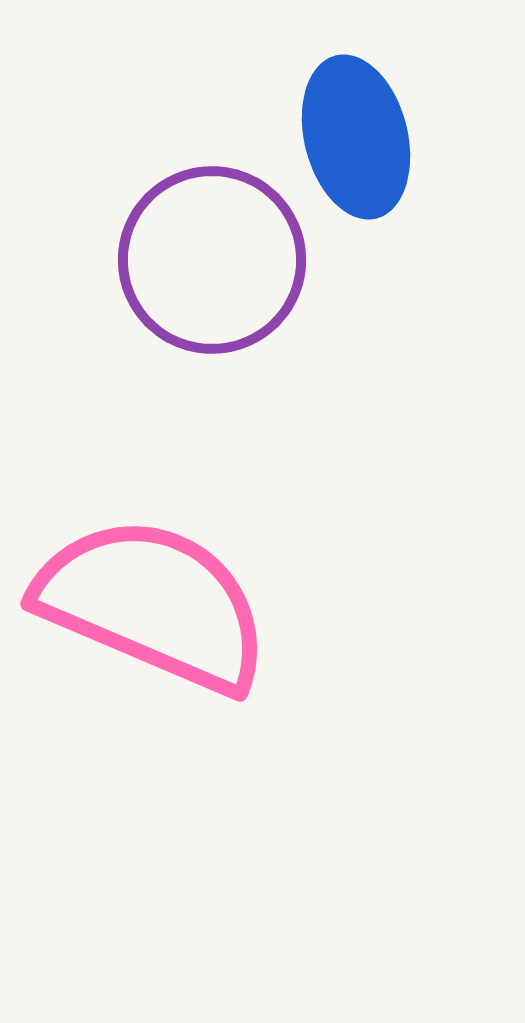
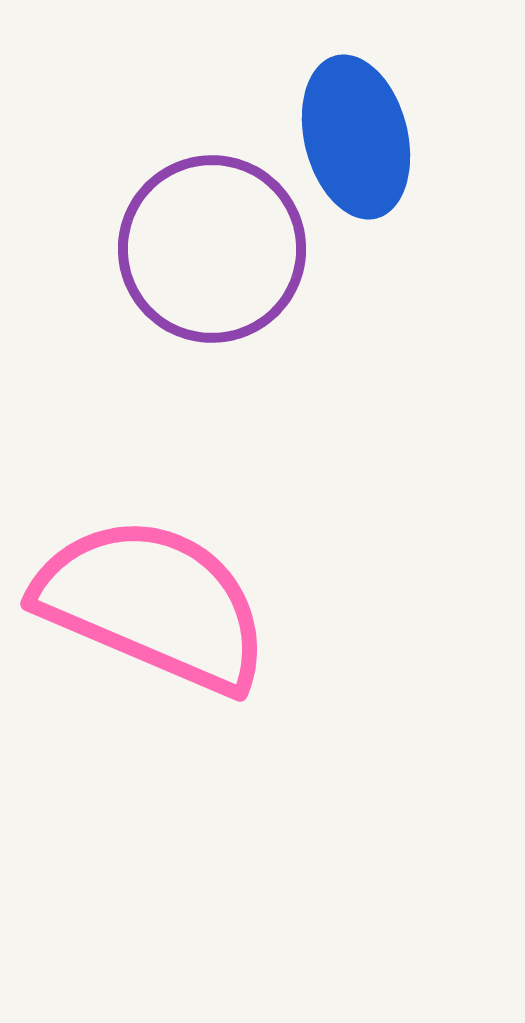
purple circle: moved 11 px up
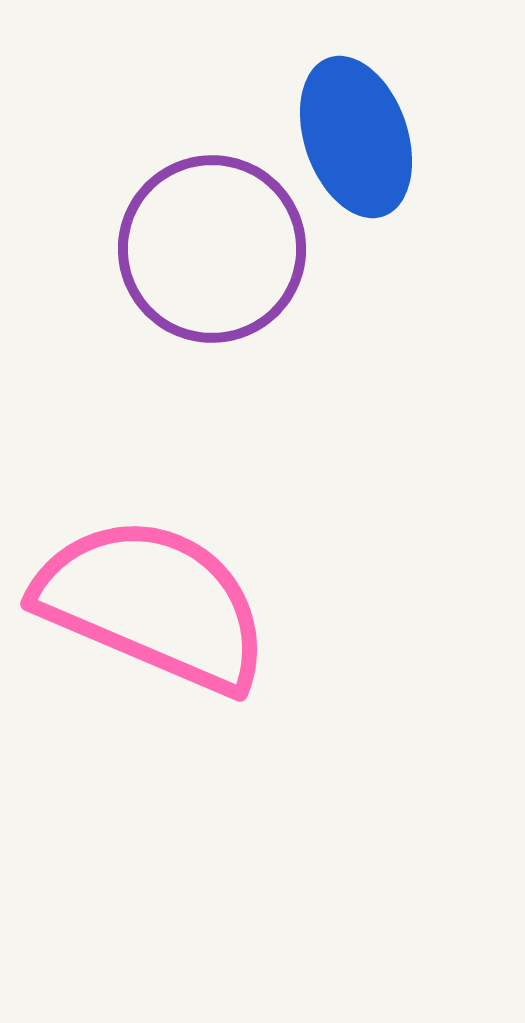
blue ellipse: rotated 5 degrees counterclockwise
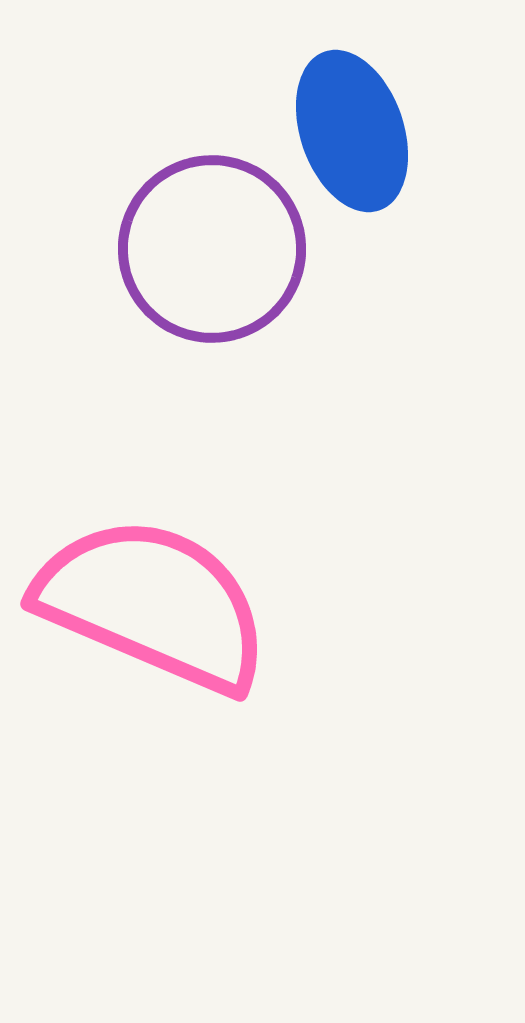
blue ellipse: moved 4 px left, 6 px up
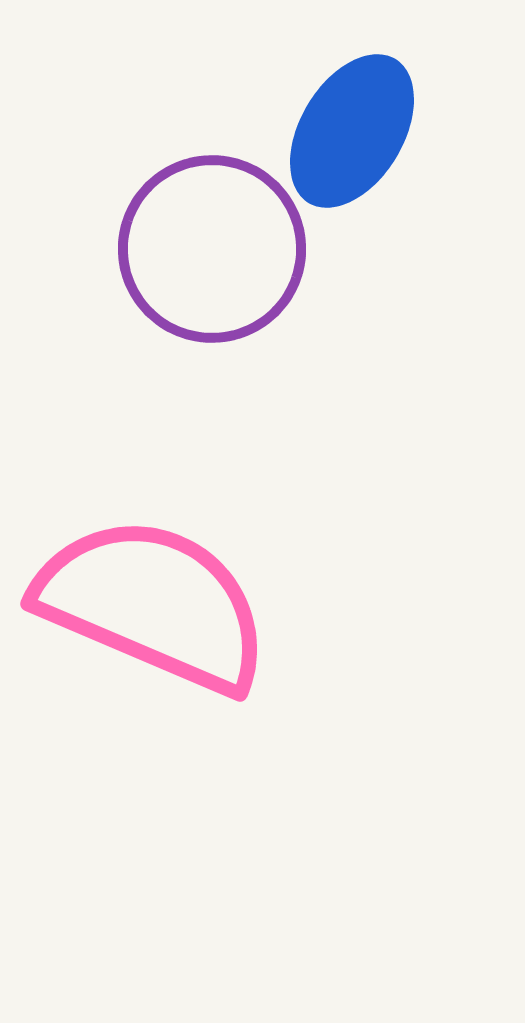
blue ellipse: rotated 50 degrees clockwise
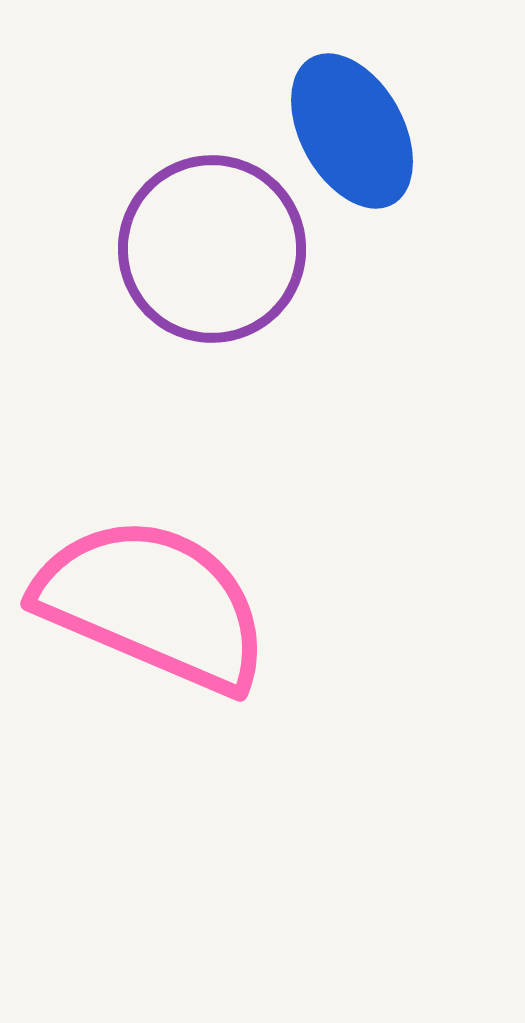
blue ellipse: rotated 60 degrees counterclockwise
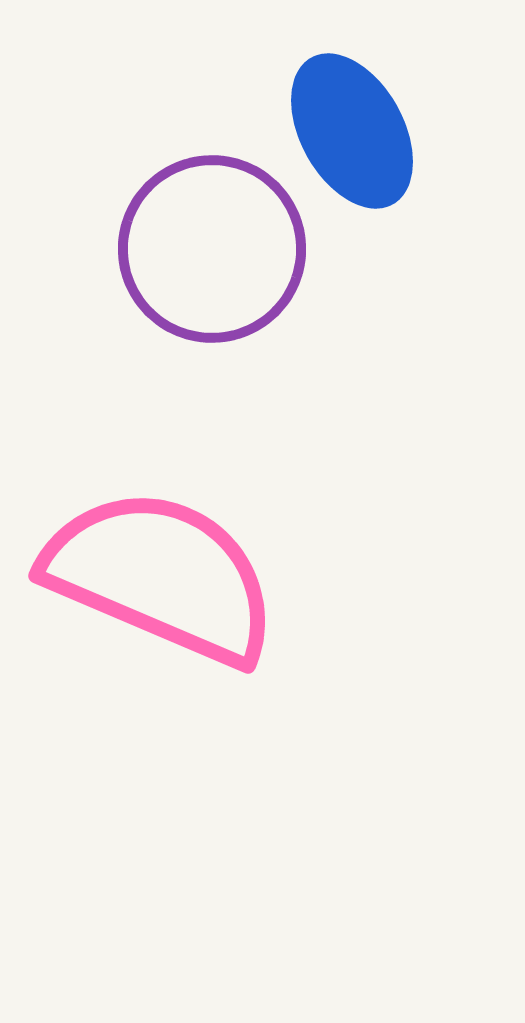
pink semicircle: moved 8 px right, 28 px up
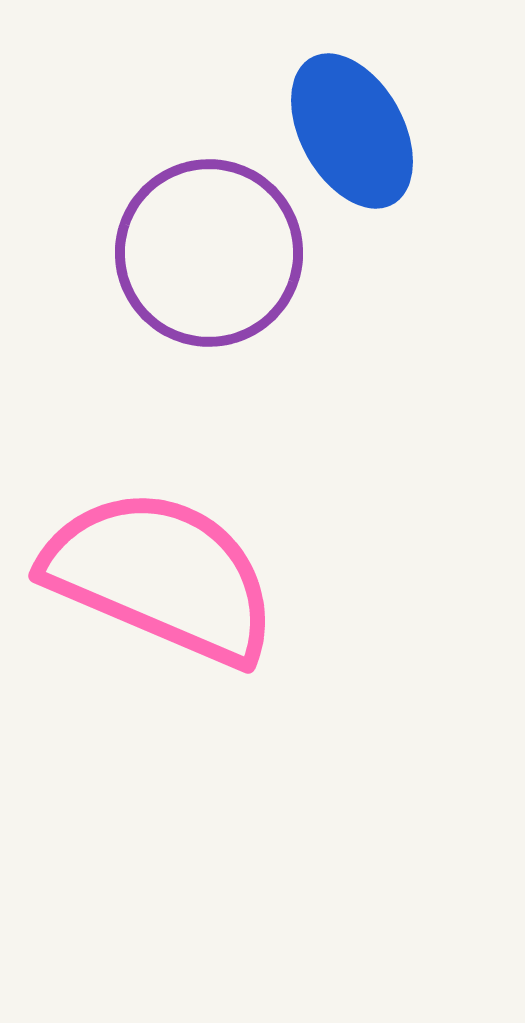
purple circle: moved 3 px left, 4 px down
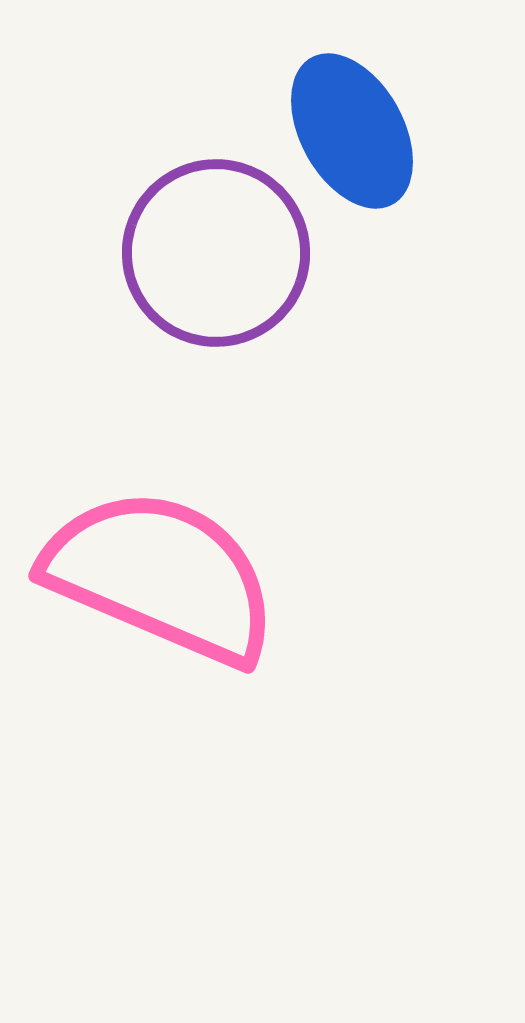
purple circle: moved 7 px right
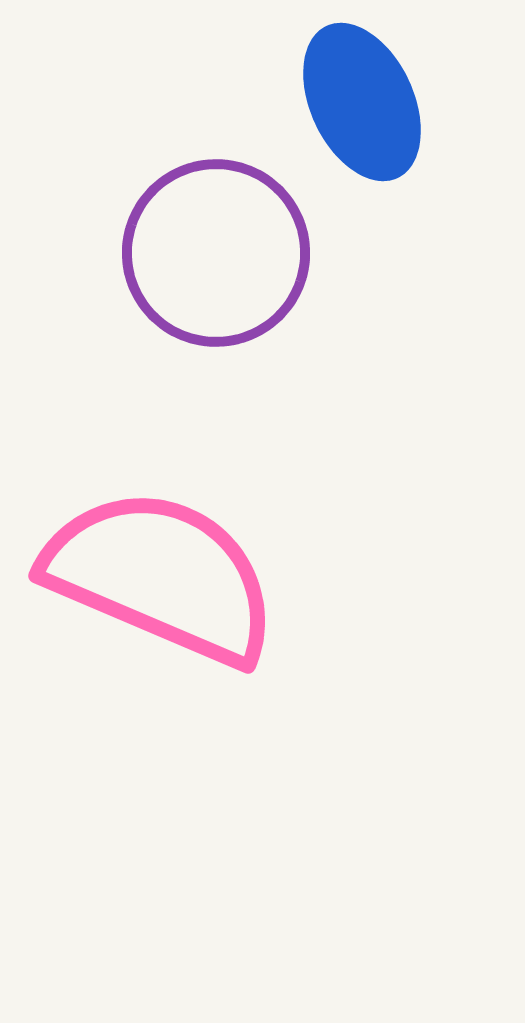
blue ellipse: moved 10 px right, 29 px up; rotated 4 degrees clockwise
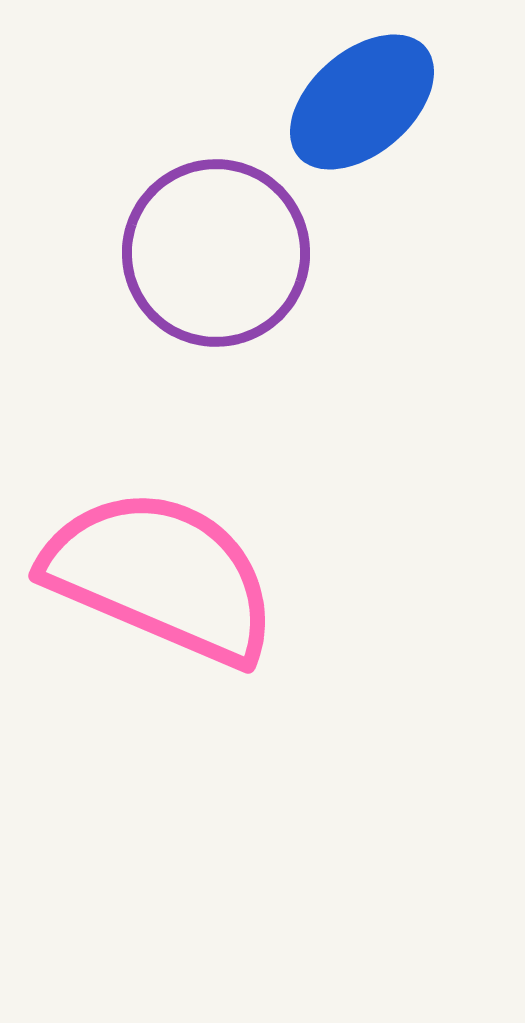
blue ellipse: rotated 74 degrees clockwise
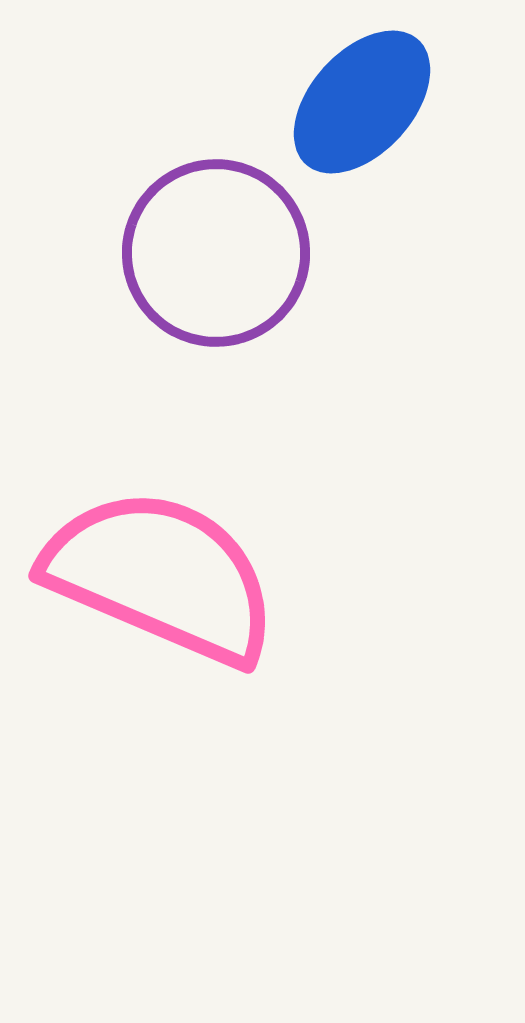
blue ellipse: rotated 7 degrees counterclockwise
